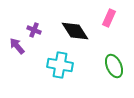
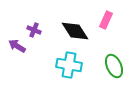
pink rectangle: moved 3 px left, 2 px down
purple arrow: rotated 18 degrees counterclockwise
cyan cross: moved 9 px right
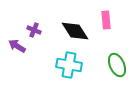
pink rectangle: rotated 30 degrees counterclockwise
green ellipse: moved 3 px right, 1 px up
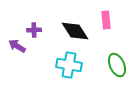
purple cross: rotated 24 degrees counterclockwise
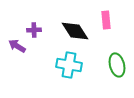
green ellipse: rotated 10 degrees clockwise
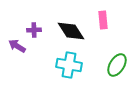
pink rectangle: moved 3 px left
black diamond: moved 4 px left
green ellipse: rotated 45 degrees clockwise
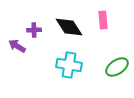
black diamond: moved 2 px left, 4 px up
green ellipse: moved 2 px down; rotated 25 degrees clockwise
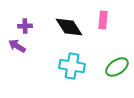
pink rectangle: rotated 12 degrees clockwise
purple cross: moved 9 px left, 4 px up
cyan cross: moved 3 px right, 1 px down
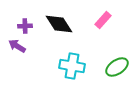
pink rectangle: rotated 36 degrees clockwise
black diamond: moved 10 px left, 3 px up
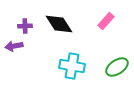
pink rectangle: moved 3 px right, 1 px down
purple arrow: moved 3 px left; rotated 42 degrees counterclockwise
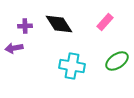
pink rectangle: moved 1 px left, 1 px down
purple arrow: moved 2 px down
green ellipse: moved 6 px up
